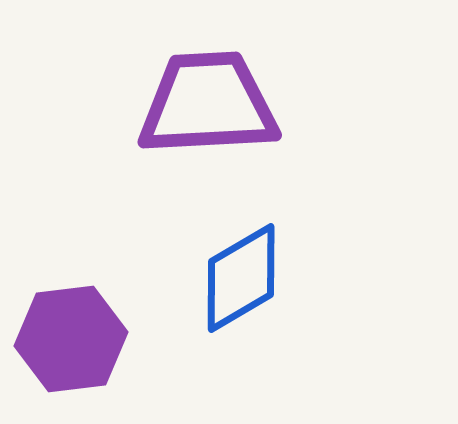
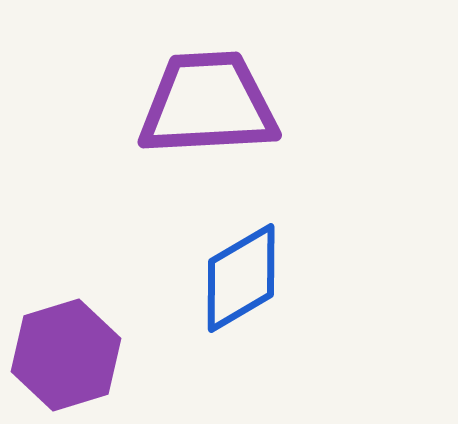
purple hexagon: moved 5 px left, 16 px down; rotated 10 degrees counterclockwise
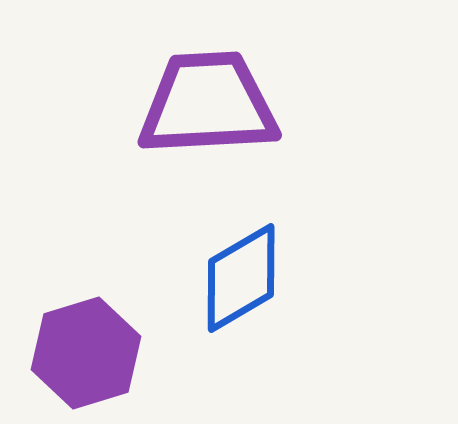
purple hexagon: moved 20 px right, 2 px up
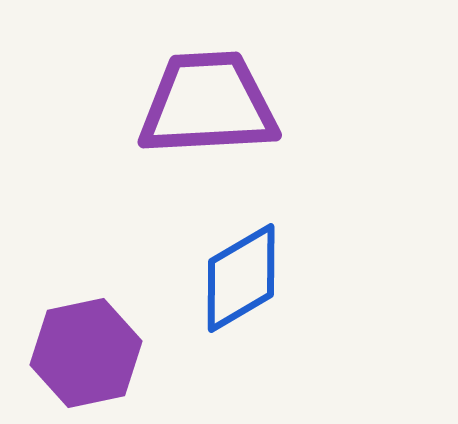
purple hexagon: rotated 5 degrees clockwise
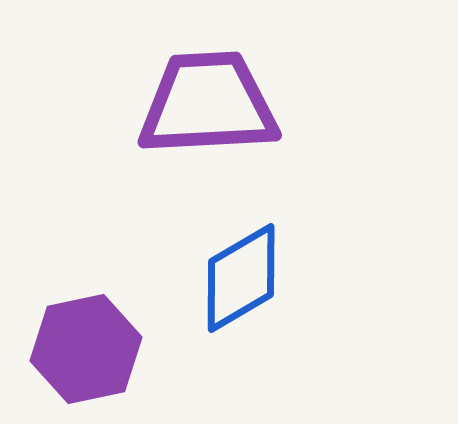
purple hexagon: moved 4 px up
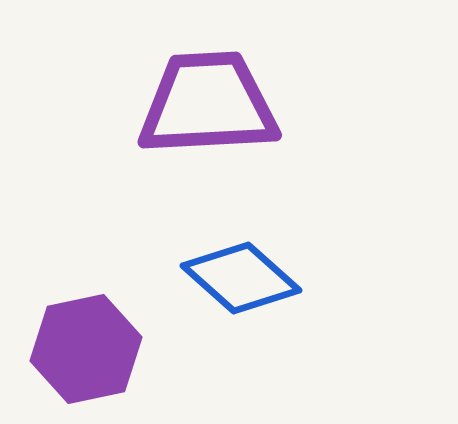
blue diamond: rotated 72 degrees clockwise
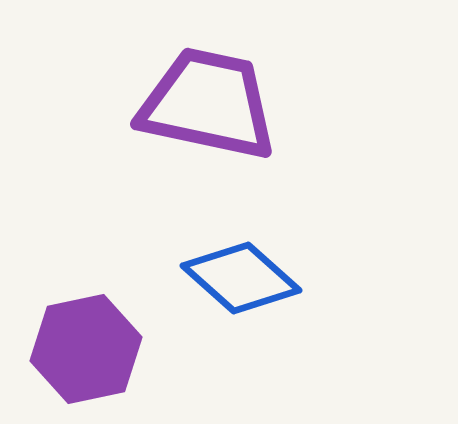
purple trapezoid: rotated 15 degrees clockwise
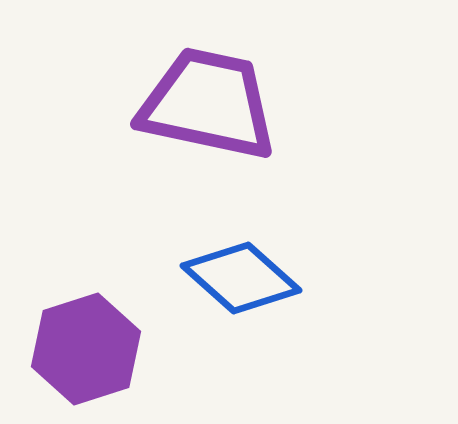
purple hexagon: rotated 6 degrees counterclockwise
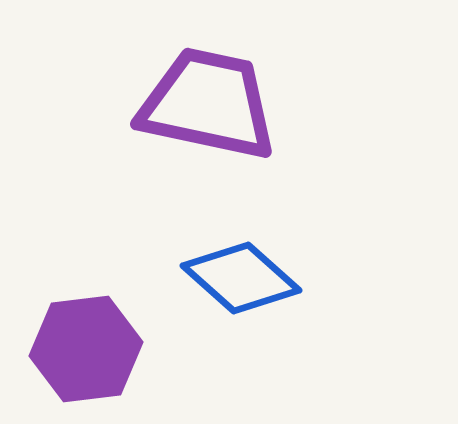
purple hexagon: rotated 11 degrees clockwise
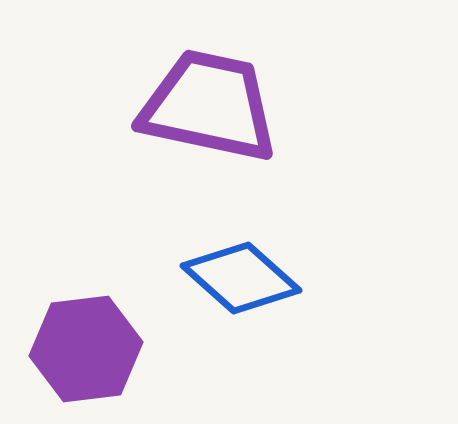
purple trapezoid: moved 1 px right, 2 px down
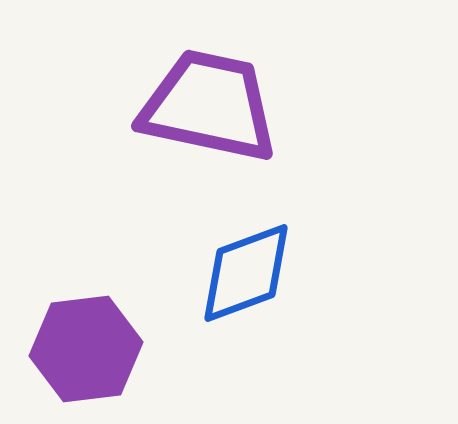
blue diamond: moved 5 px right, 5 px up; rotated 62 degrees counterclockwise
